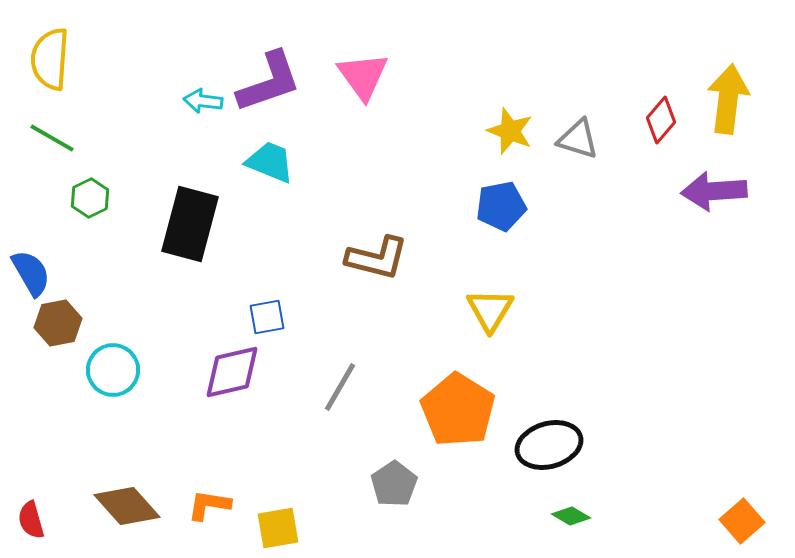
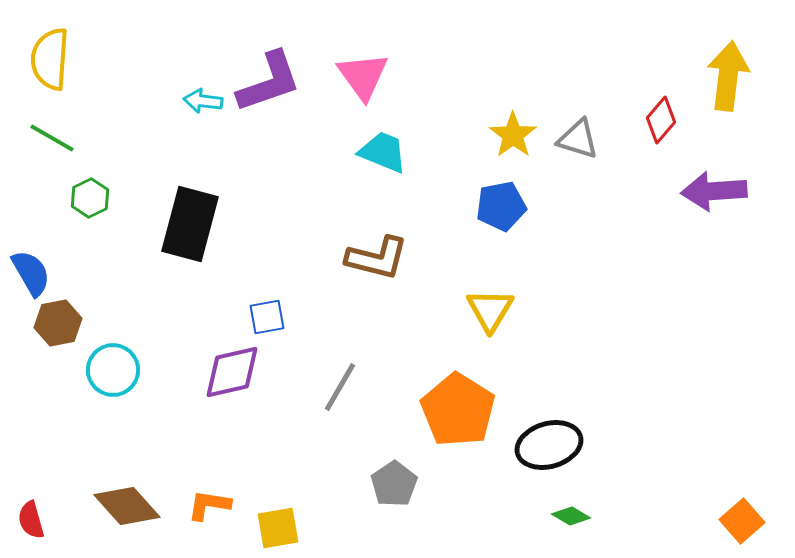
yellow arrow: moved 23 px up
yellow star: moved 3 px right, 4 px down; rotated 15 degrees clockwise
cyan trapezoid: moved 113 px right, 10 px up
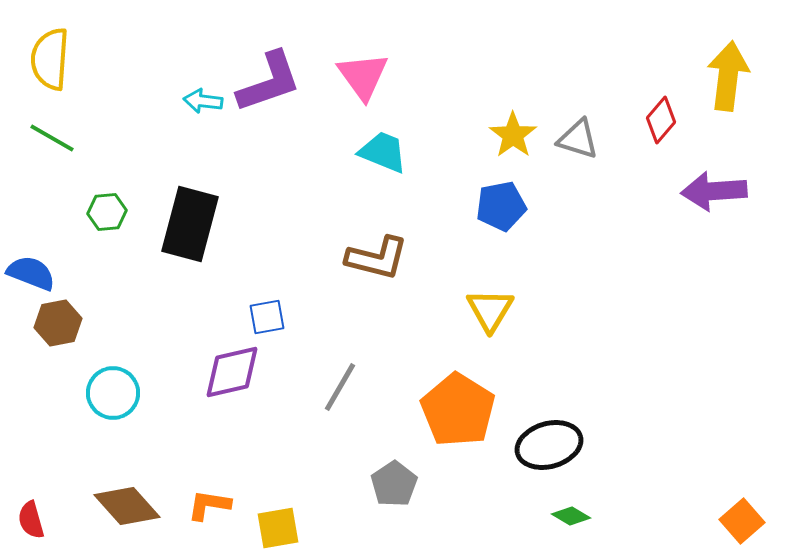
green hexagon: moved 17 px right, 14 px down; rotated 21 degrees clockwise
blue semicircle: rotated 39 degrees counterclockwise
cyan circle: moved 23 px down
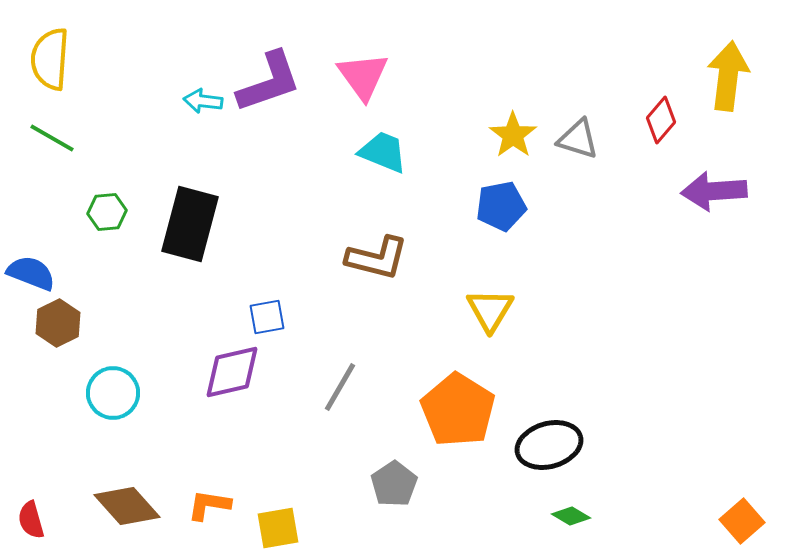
brown hexagon: rotated 15 degrees counterclockwise
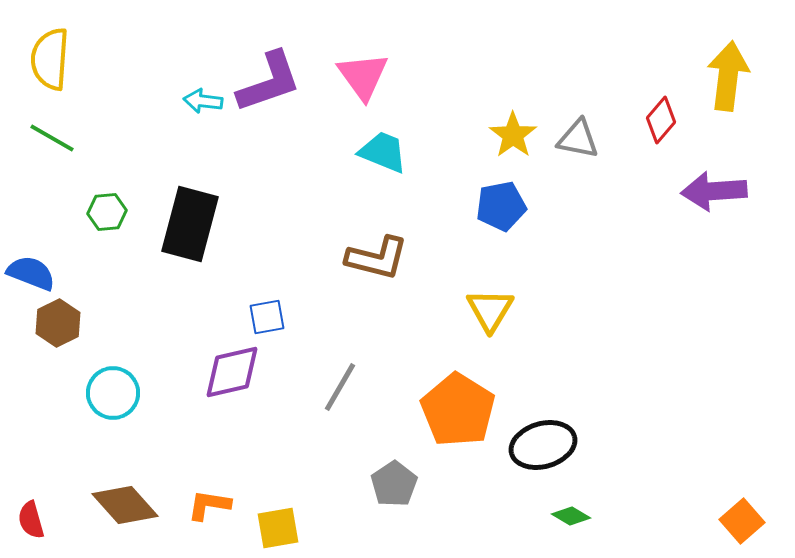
gray triangle: rotated 6 degrees counterclockwise
black ellipse: moved 6 px left
brown diamond: moved 2 px left, 1 px up
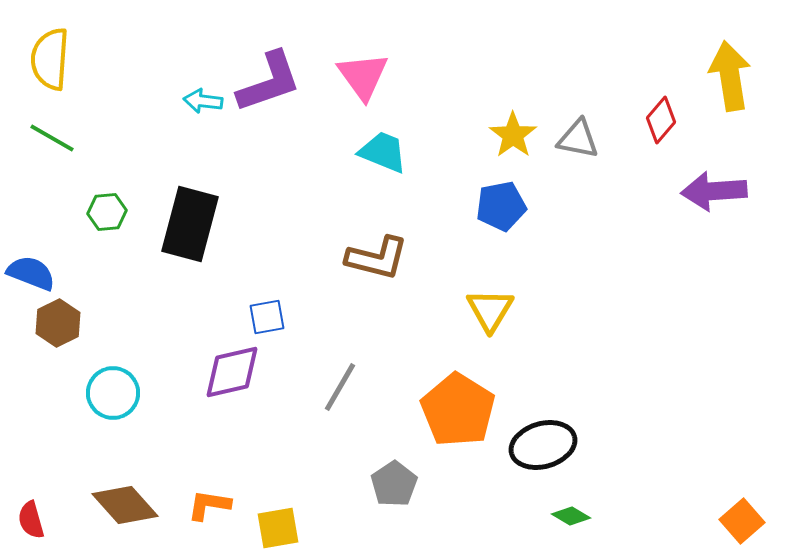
yellow arrow: moved 2 px right; rotated 16 degrees counterclockwise
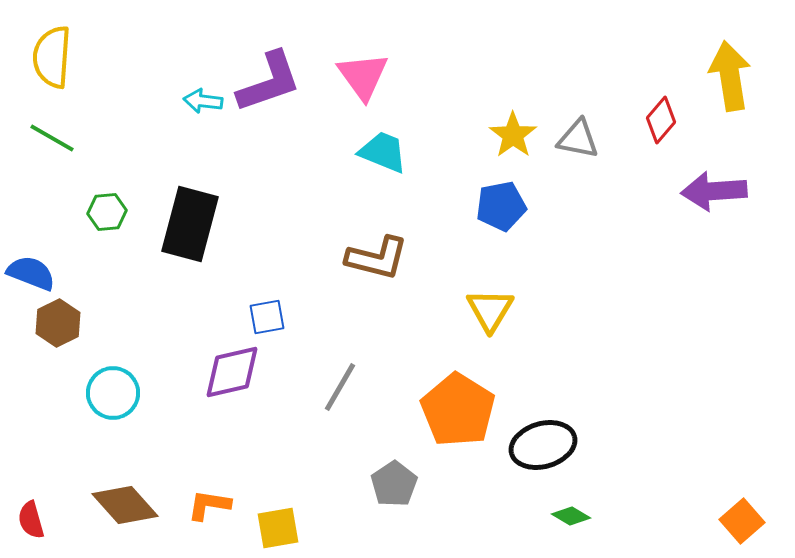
yellow semicircle: moved 2 px right, 2 px up
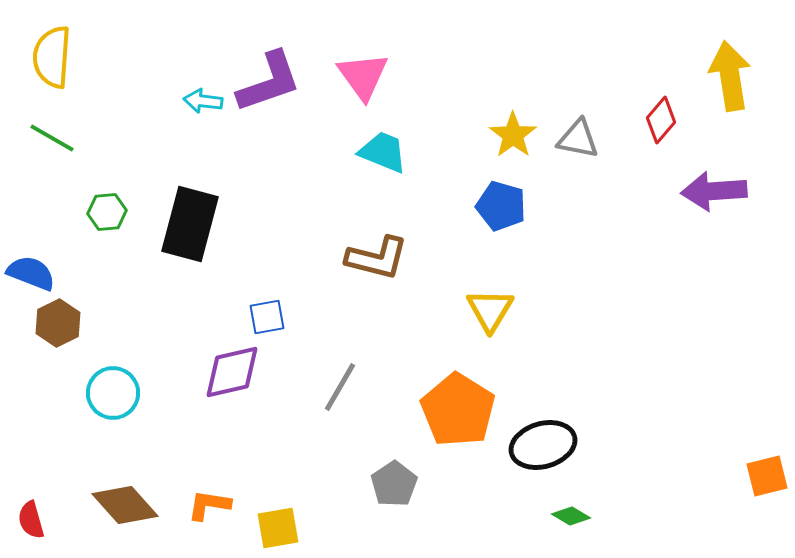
blue pentagon: rotated 27 degrees clockwise
orange square: moved 25 px right, 45 px up; rotated 27 degrees clockwise
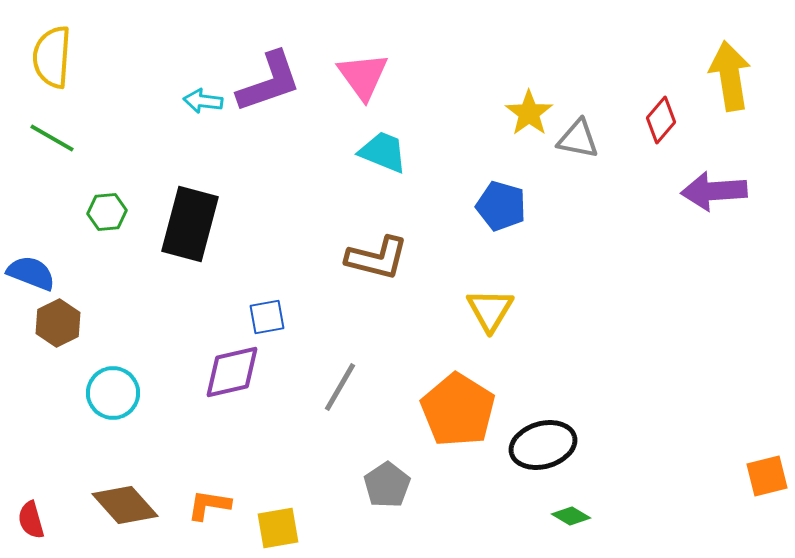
yellow star: moved 16 px right, 22 px up
gray pentagon: moved 7 px left, 1 px down
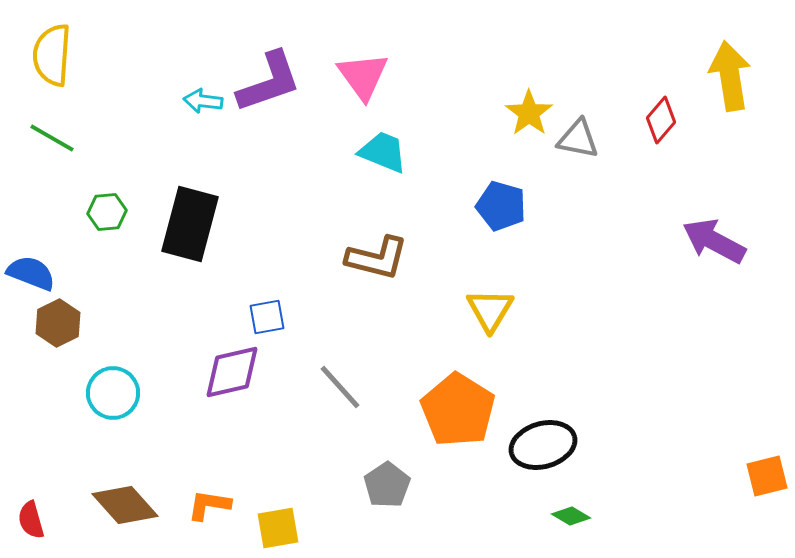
yellow semicircle: moved 2 px up
purple arrow: moved 50 px down; rotated 32 degrees clockwise
gray line: rotated 72 degrees counterclockwise
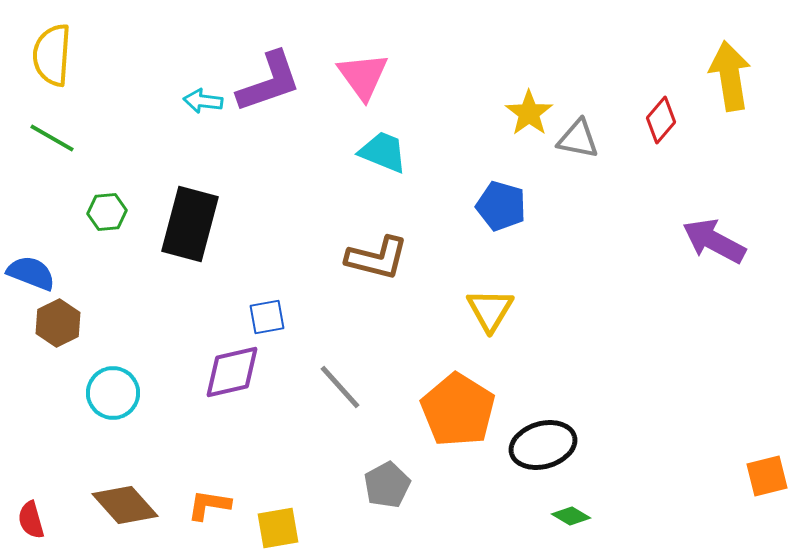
gray pentagon: rotated 6 degrees clockwise
